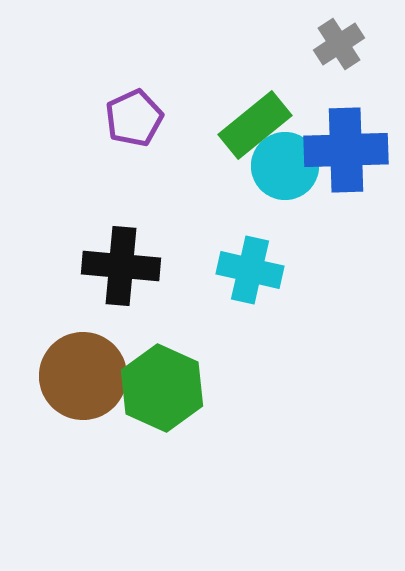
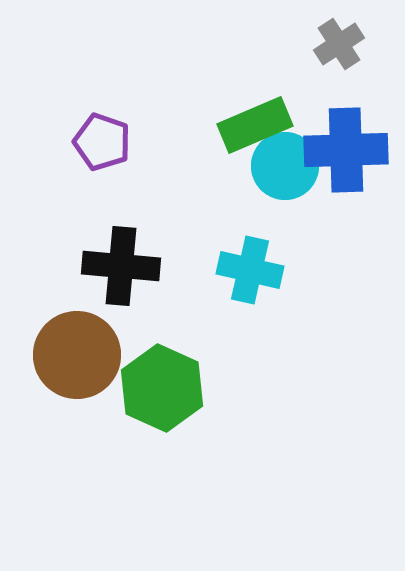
purple pentagon: moved 32 px left, 24 px down; rotated 28 degrees counterclockwise
green rectangle: rotated 16 degrees clockwise
brown circle: moved 6 px left, 21 px up
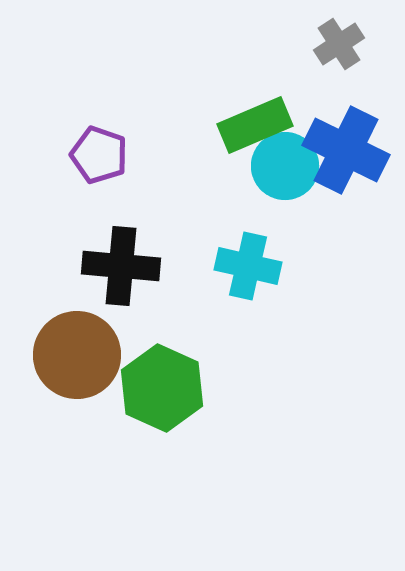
purple pentagon: moved 3 px left, 13 px down
blue cross: rotated 28 degrees clockwise
cyan cross: moved 2 px left, 4 px up
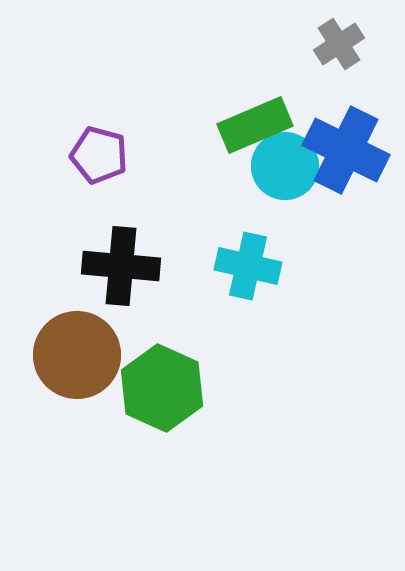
purple pentagon: rotated 4 degrees counterclockwise
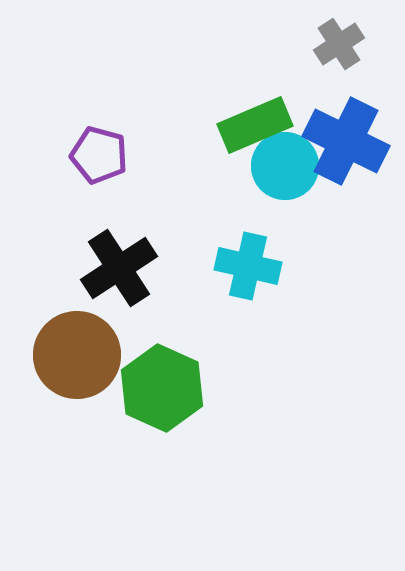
blue cross: moved 9 px up
black cross: moved 2 px left, 2 px down; rotated 38 degrees counterclockwise
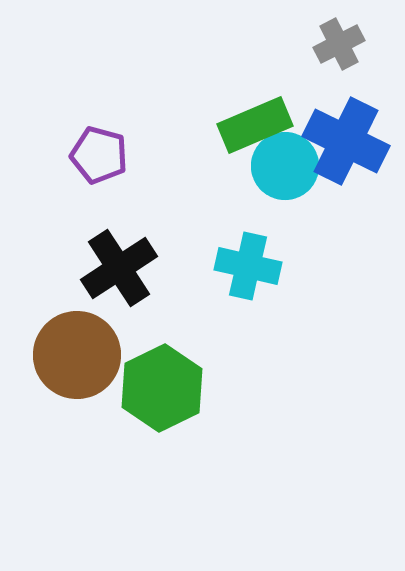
gray cross: rotated 6 degrees clockwise
green hexagon: rotated 10 degrees clockwise
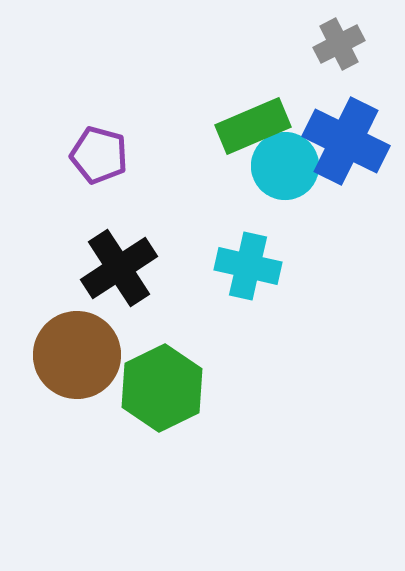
green rectangle: moved 2 px left, 1 px down
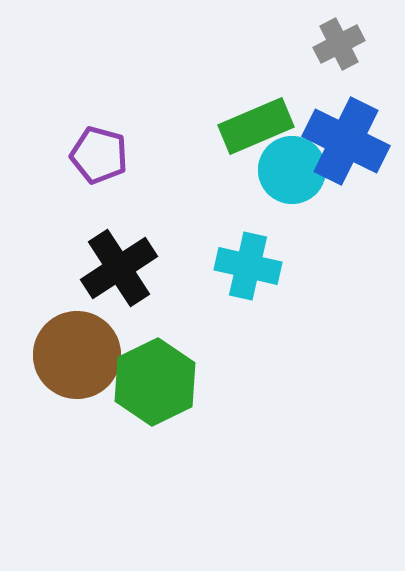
green rectangle: moved 3 px right
cyan circle: moved 7 px right, 4 px down
green hexagon: moved 7 px left, 6 px up
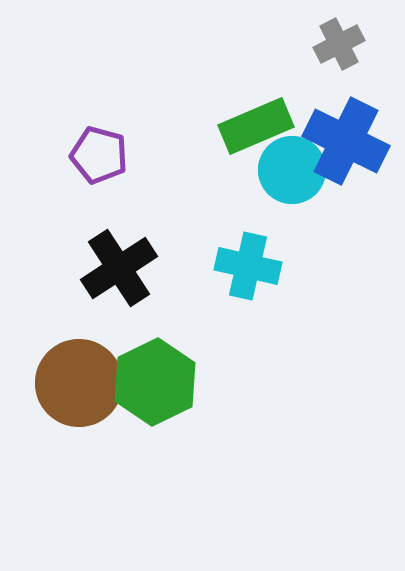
brown circle: moved 2 px right, 28 px down
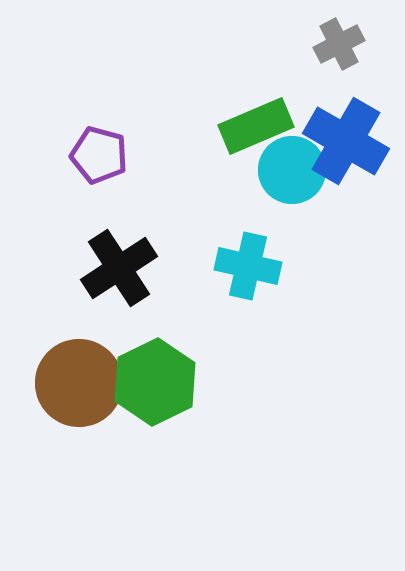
blue cross: rotated 4 degrees clockwise
